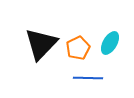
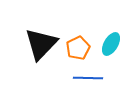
cyan ellipse: moved 1 px right, 1 px down
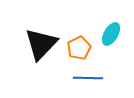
cyan ellipse: moved 10 px up
orange pentagon: moved 1 px right
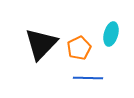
cyan ellipse: rotated 15 degrees counterclockwise
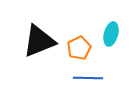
black triangle: moved 2 px left, 3 px up; rotated 24 degrees clockwise
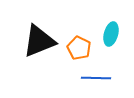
orange pentagon: rotated 20 degrees counterclockwise
blue line: moved 8 px right
